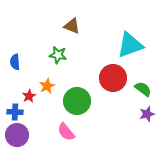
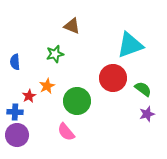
green star: moved 3 px left, 1 px up; rotated 24 degrees counterclockwise
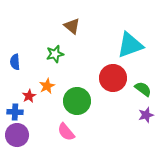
brown triangle: rotated 18 degrees clockwise
purple star: moved 1 px left, 1 px down
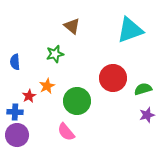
cyan triangle: moved 15 px up
green semicircle: rotated 54 degrees counterclockwise
purple star: moved 1 px right
